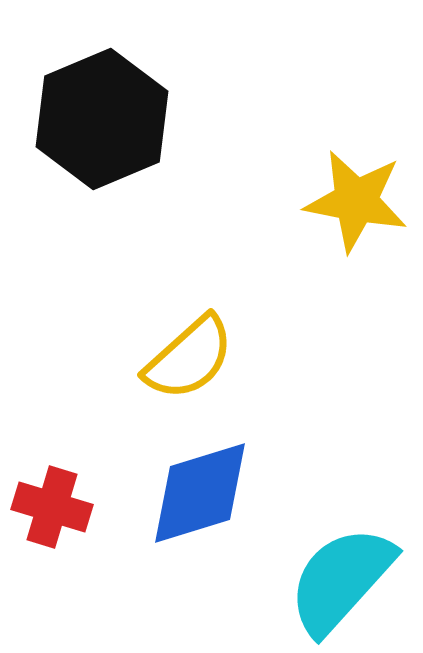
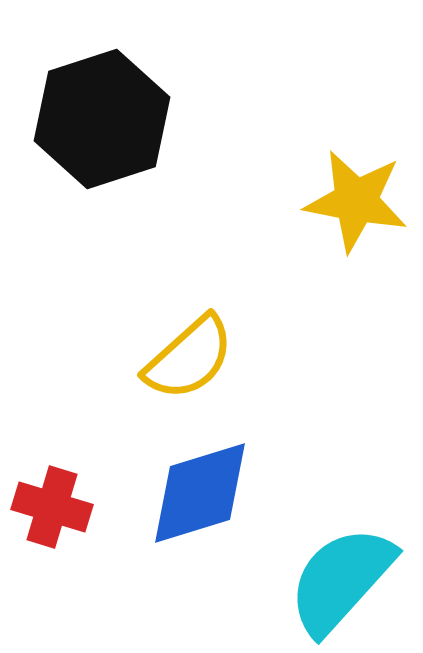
black hexagon: rotated 5 degrees clockwise
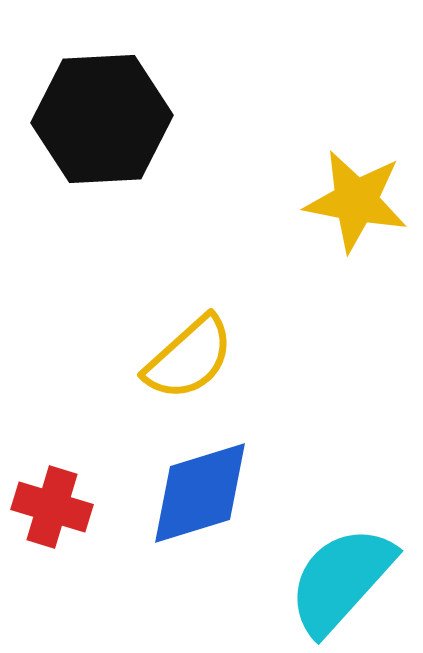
black hexagon: rotated 15 degrees clockwise
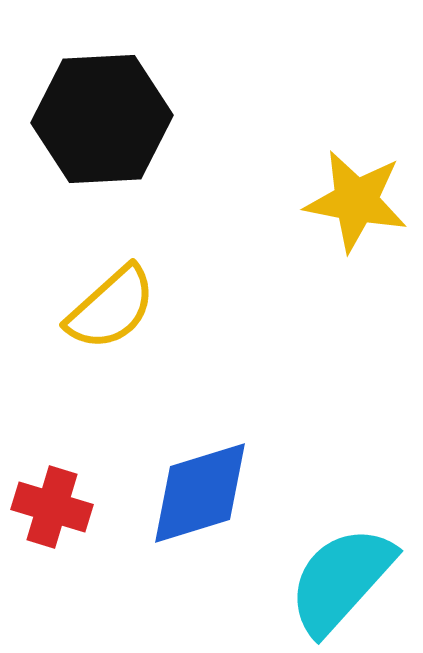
yellow semicircle: moved 78 px left, 50 px up
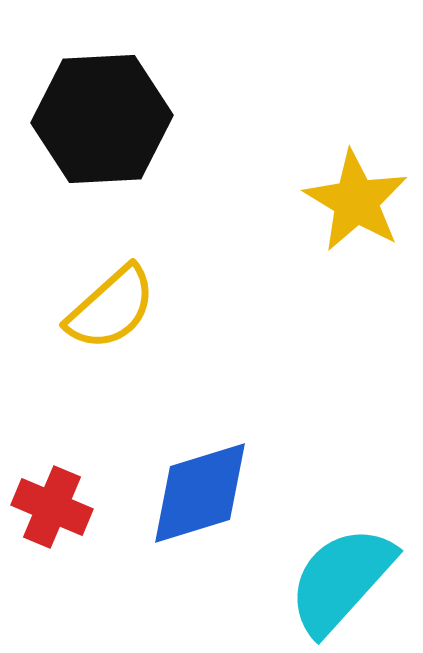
yellow star: rotated 20 degrees clockwise
red cross: rotated 6 degrees clockwise
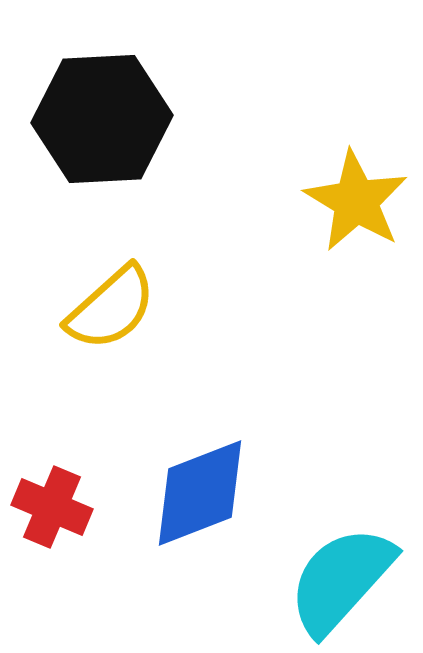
blue diamond: rotated 4 degrees counterclockwise
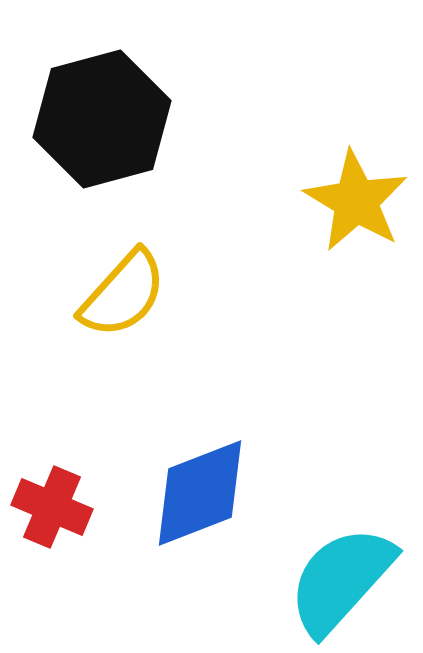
black hexagon: rotated 12 degrees counterclockwise
yellow semicircle: moved 12 px right, 14 px up; rotated 6 degrees counterclockwise
